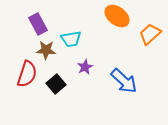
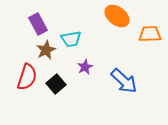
orange trapezoid: rotated 40 degrees clockwise
brown star: rotated 30 degrees counterclockwise
red semicircle: moved 3 px down
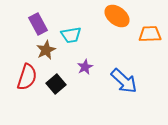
cyan trapezoid: moved 4 px up
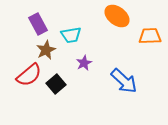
orange trapezoid: moved 2 px down
purple star: moved 1 px left, 4 px up
red semicircle: moved 2 px right, 2 px up; rotated 32 degrees clockwise
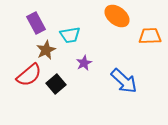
purple rectangle: moved 2 px left, 1 px up
cyan trapezoid: moved 1 px left
